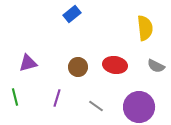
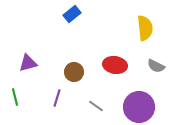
brown circle: moved 4 px left, 5 px down
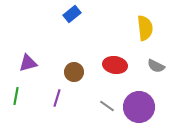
green line: moved 1 px right, 1 px up; rotated 24 degrees clockwise
gray line: moved 11 px right
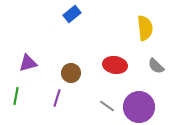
gray semicircle: rotated 18 degrees clockwise
brown circle: moved 3 px left, 1 px down
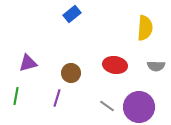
yellow semicircle: rotated 10 degrees clockwise
gray semicircle: rotated 42 degrees counterclockwise
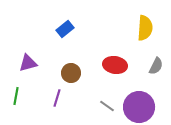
blue rectangle: moved 7 px left, 15 px down
gray semicircle: rotated 66 degrees counterclockwise
